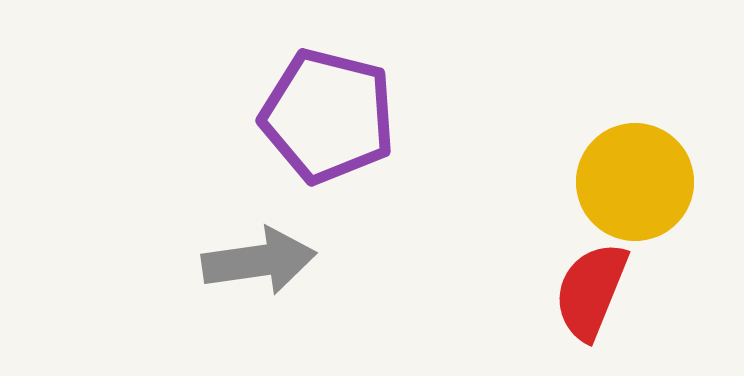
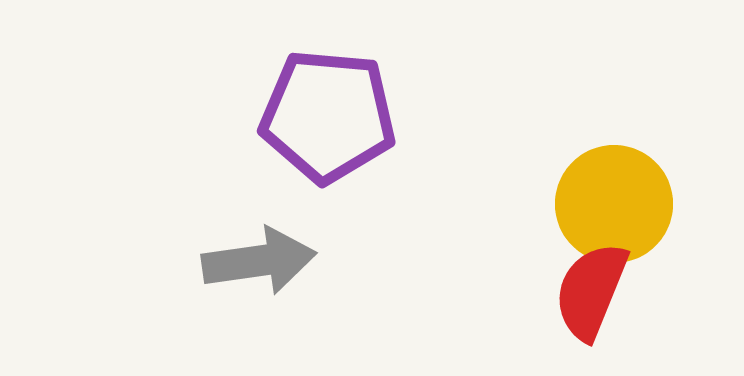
purple pentagon: rotated 9 degrees counterclockwise
yellow circle: moved 21 px left, 22 px down
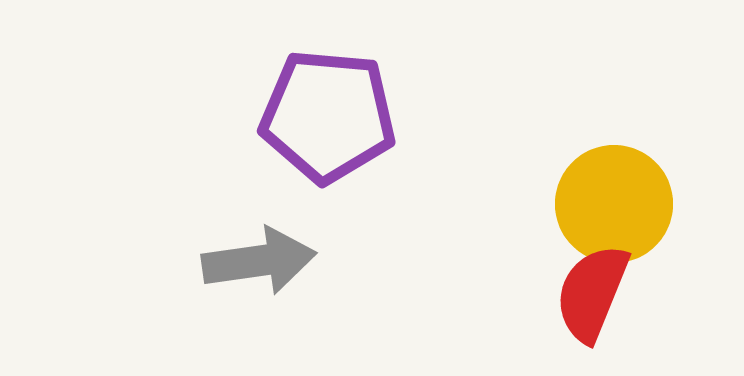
red semicircle: moved 1 px right, 2 px down
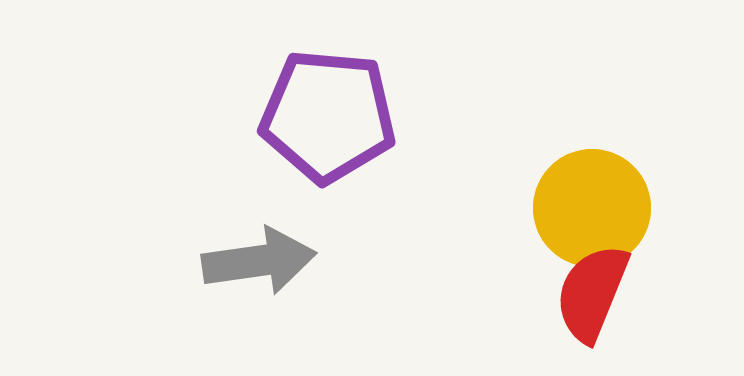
yellow circle: moved 22 px left, 4 px down
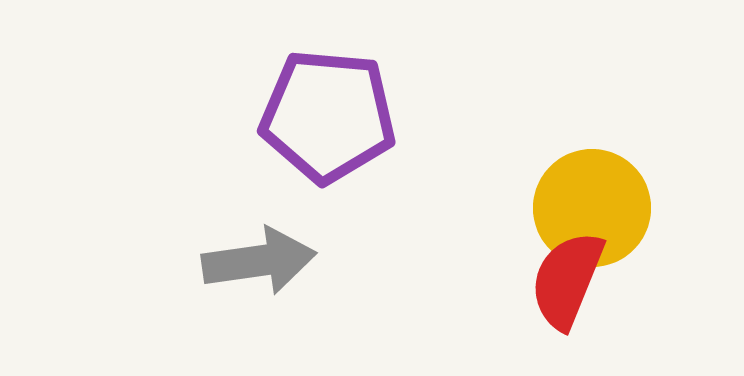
red semicircle: moved 25 px left, 13 px up
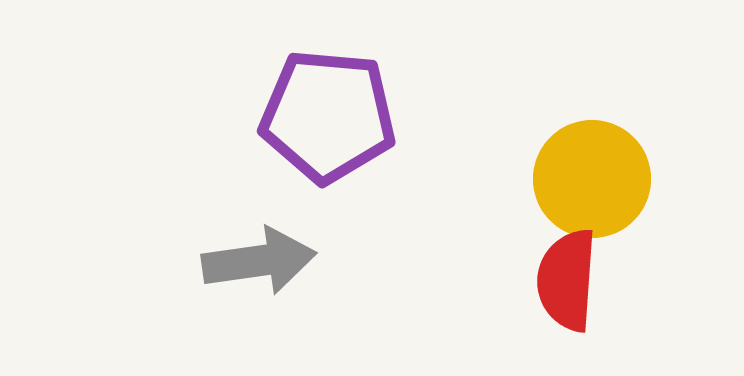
yellow circle: moved 29 px up
red semicircle: rotated 18 degrees counterclockwise
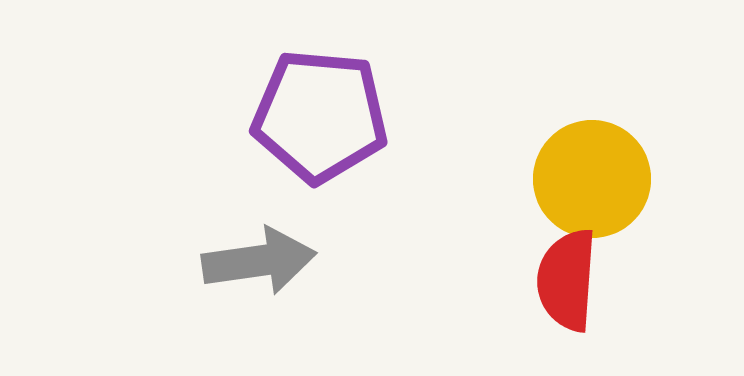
purple pentagon: moved 8 px left
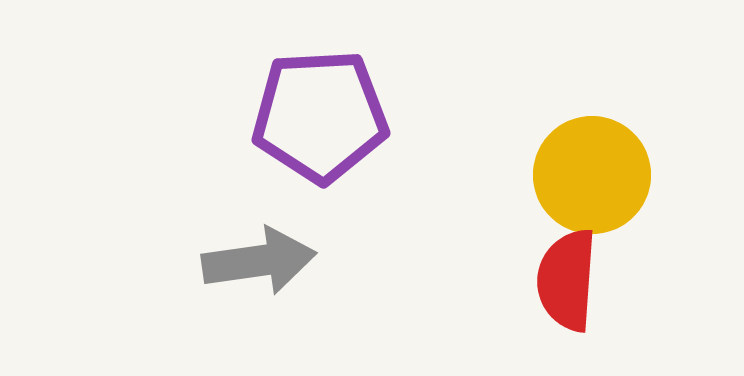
purple pentagon: rotated 8 degrees counterclockwise
yellow circle: moved 4 px up
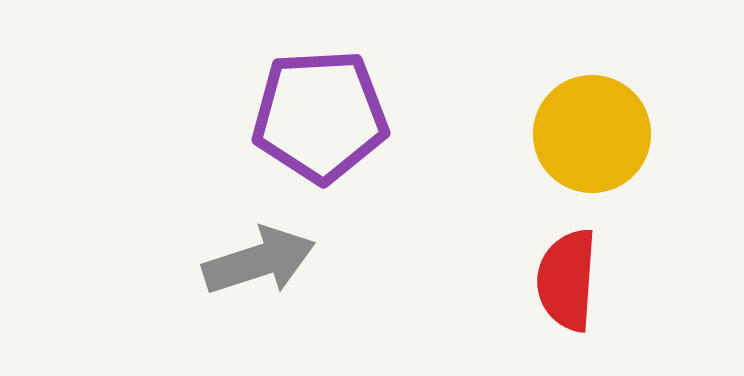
yellow circle: moved 41 px up
gray arrow: rotated 10 degrees counterclockwise
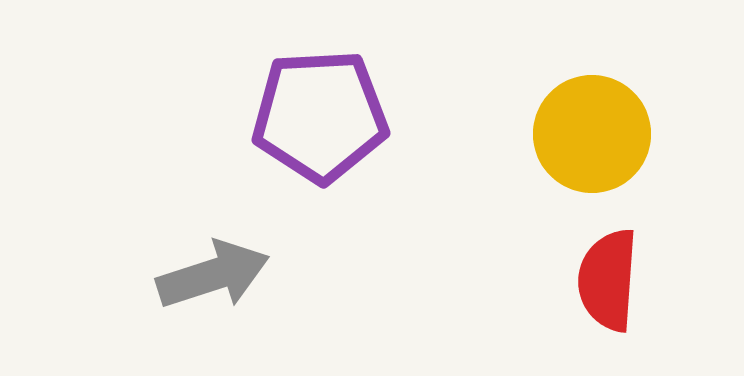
gray arrow: moved 46 px left, 14 px down
red semicircle: moved 41 px right
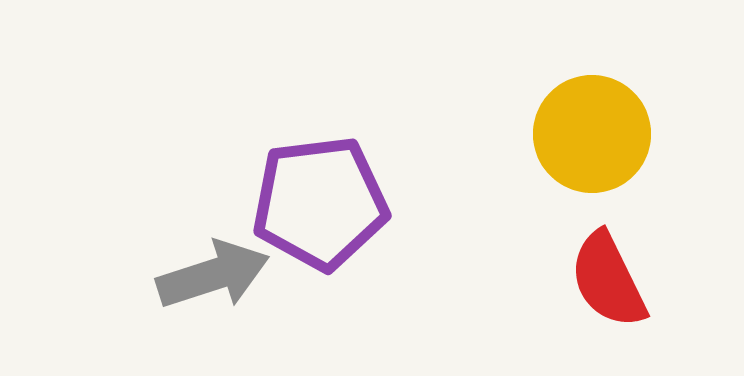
purple pentagon: moved 87 px down; rotated 4 degrees counterclockwise
red semicircle: rotated 30 degrees counterclockwise
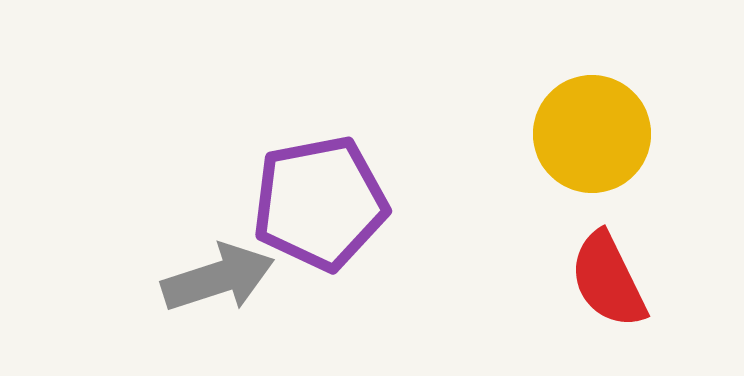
purple pentagon: rotated 4 degrees counterclockwise
gray arrow: moved 5 px right, 3 px down
